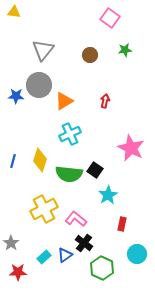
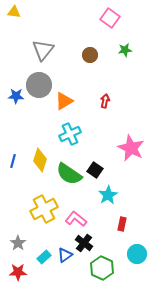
green semicircle: rotated 28 degrees clockwise
gray star: moved 7 px right
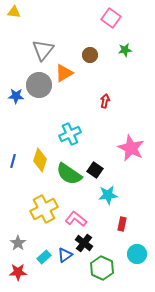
pink square: moved 1 px right
orange triangle: moved 28 px up
cyan star: rotated 24 degrees clockwise
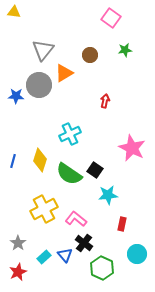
pink star: moved 1 px right
blue triangle: rotated 35 degrees counterclockwise
red star: rotated 24 degrees counterclockwise
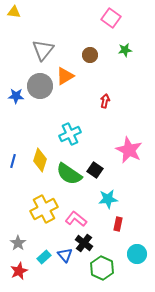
orange triangle: moved 1 px right, 3 px down
gray circle: moved 1 px right, 1 px down
pink star: moved 3 px left, 2 px down
cyan star: moved 4 px down
red rectangle: moved 4 px left
red star: moved 1 px right, 1 px up
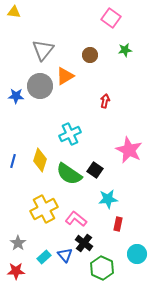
red star: moved 3 px left; rotated 24 degrees clockwise
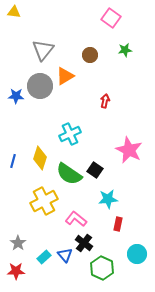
yellow diamond: moved 2 px up
yellow cross: moved 8 px up
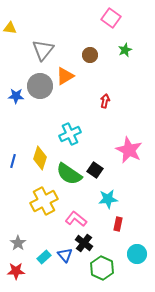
yellow triangle: moved 4 px left, 16 px down
green star: rotated 16 degrees counterclockwise
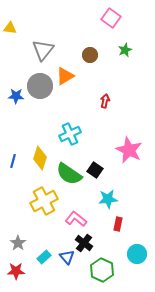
blue triangle: moved 2 px right, 2 px down
green hexagon: moved 2 px down
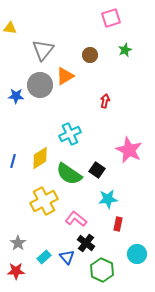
pink square: rotated 36 degrees clockwise
gray circle: moved 1 px up
yellow diamond: rotated 40 degrees clockwise
black square: moved 2 px right
black cross: moved 2 px right
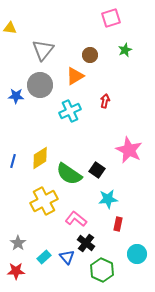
orange triangle: moved 10 px right
cyan cross: moved 23 px up
